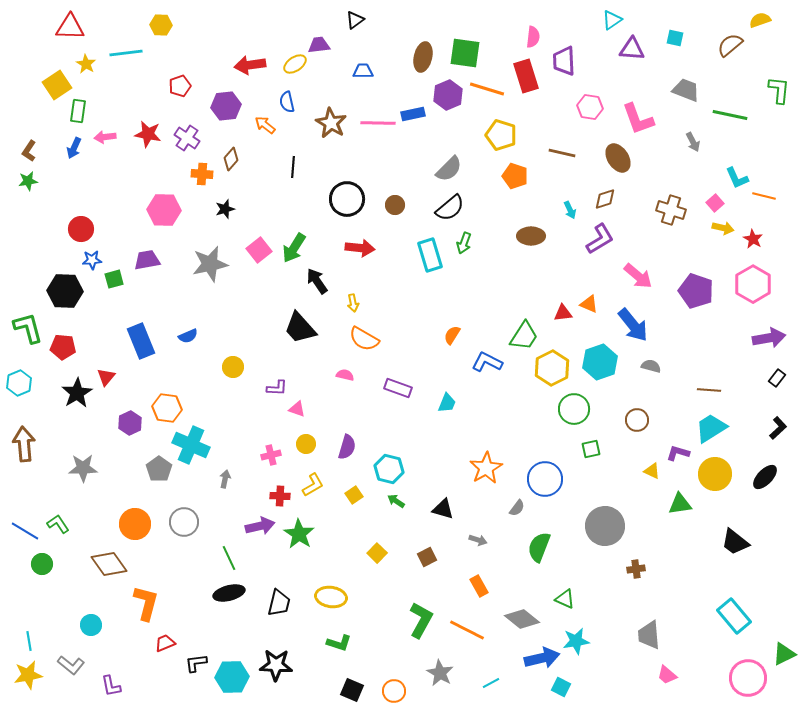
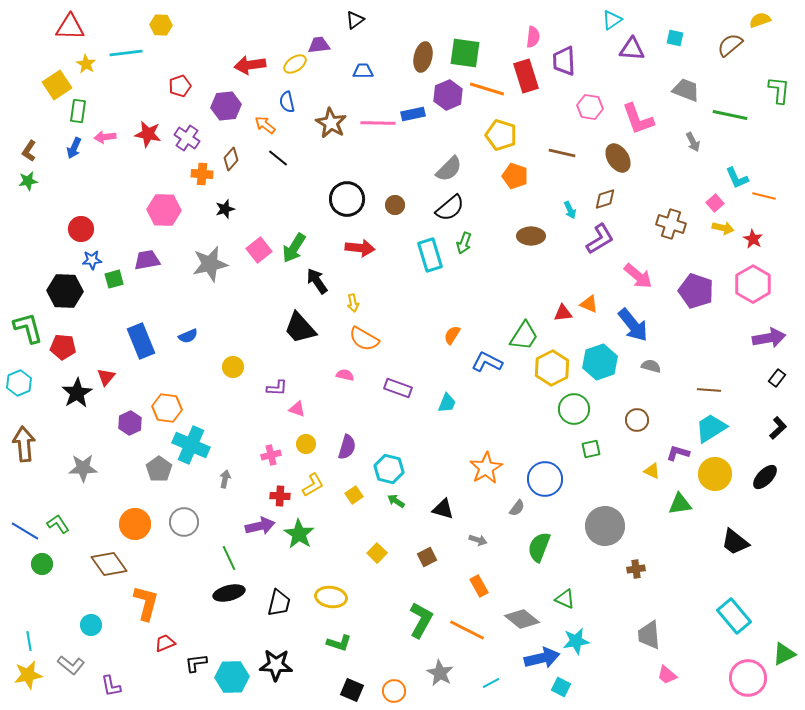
black line at (293, 167): moved 15 px left, 9 px up; rotated 55 degrees counterclockwise
brown cross at (671, 210): moved 14 px down
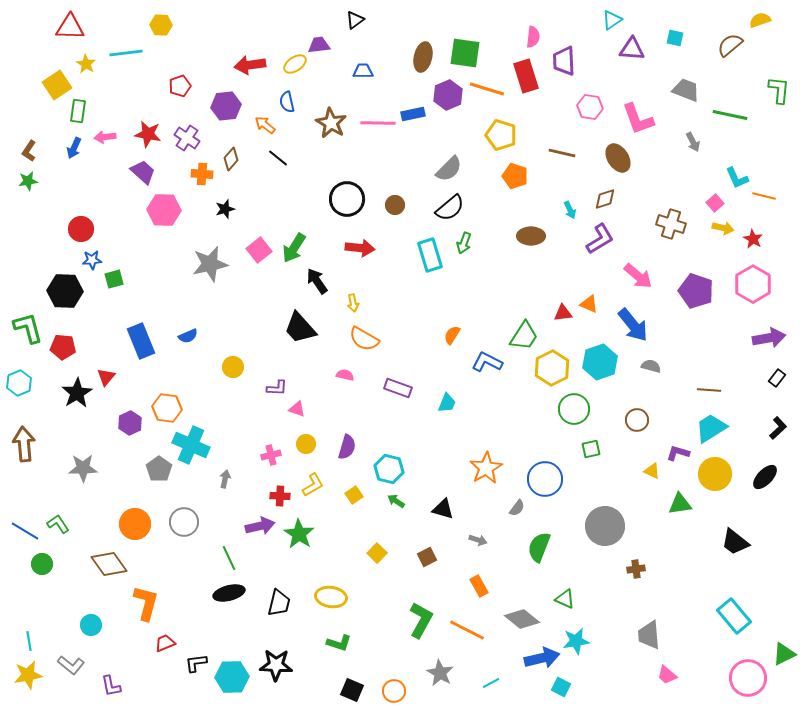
purple trapezoid at (147, 260): moved 4 px left, 88 px up; rotated 52 degrees clockwise
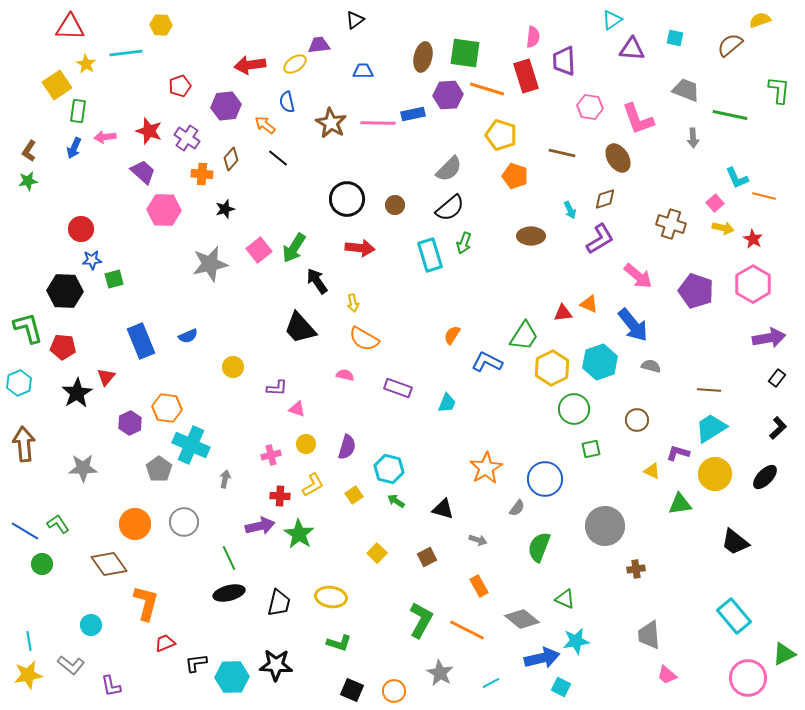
purple hexagon at (448, 95): rotated 20 degrees clockwise
red star at (148, 134): moved 1 px right, 3 px up; rotated 8 degrees clockwise
gray arrow at (693, 142): moved 4 px up; rotated 24 degrees clockwise
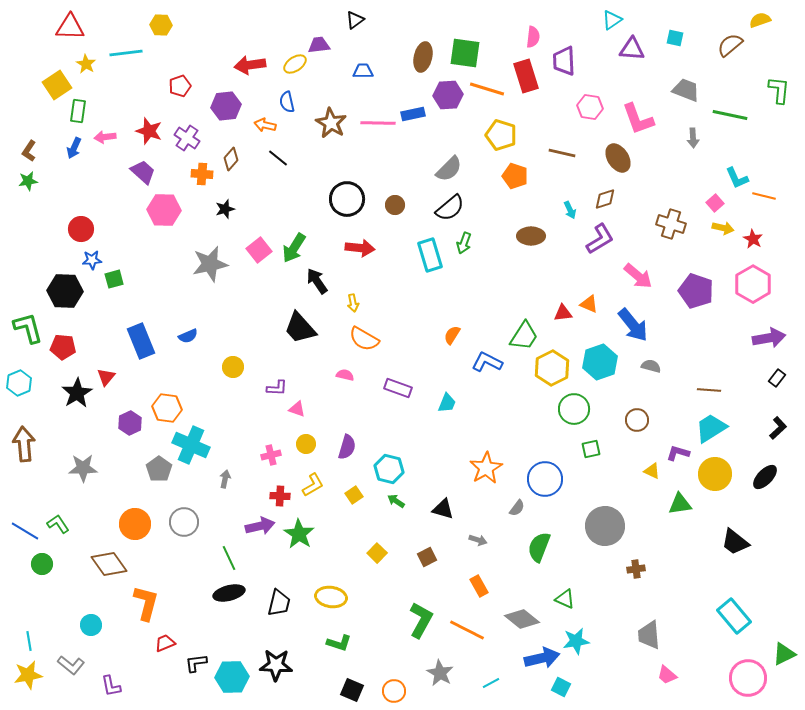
orange arrow at (265, 125): rotated 25 degrees counterclockwise
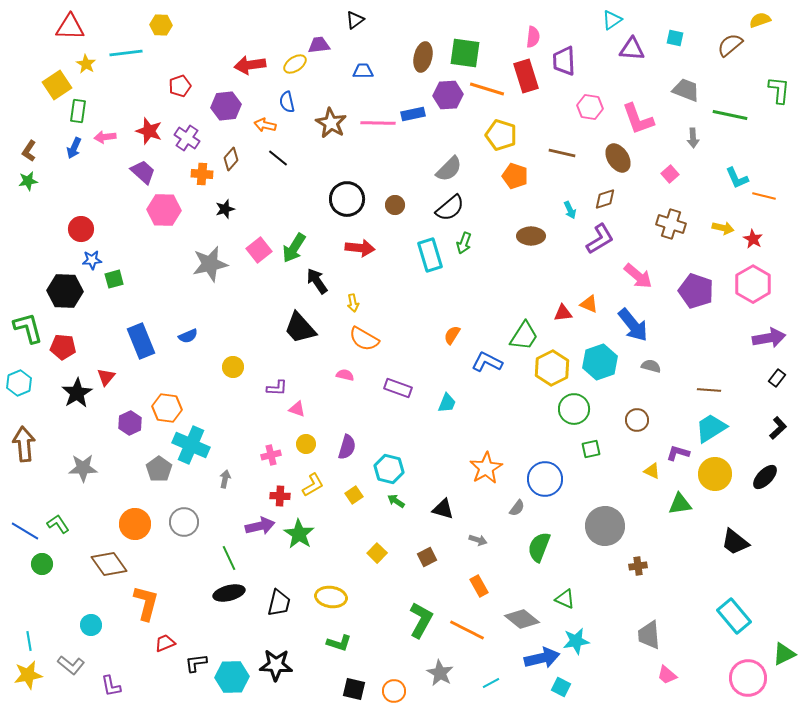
pink square at (715, 203): moved 45 px left, 29 px up
brown cross at (636, 569): moved 2 px right, 3 px up
black square at (352, 690): moved 2 px right, 1 px up; rotated 10 degrees counterclockwise
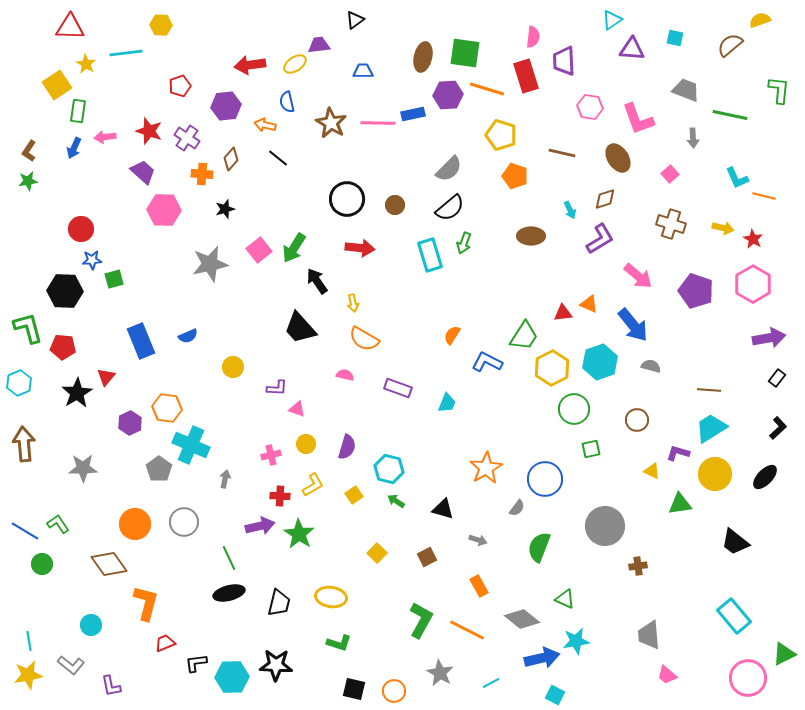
cyan square at (561, 687): moved 6 px left, 8 px down
